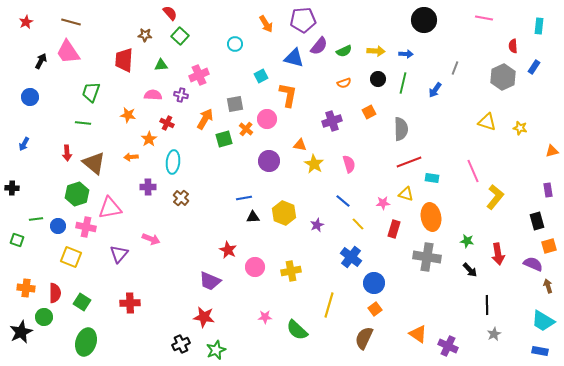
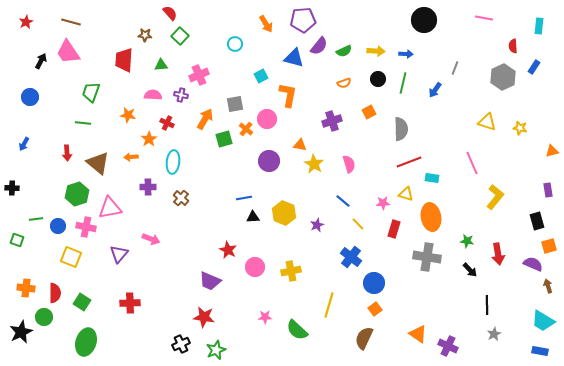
brown triangle at (94, 163): moved 4 px right
pink line at (473, 171): moved 1 px left, 8 px up
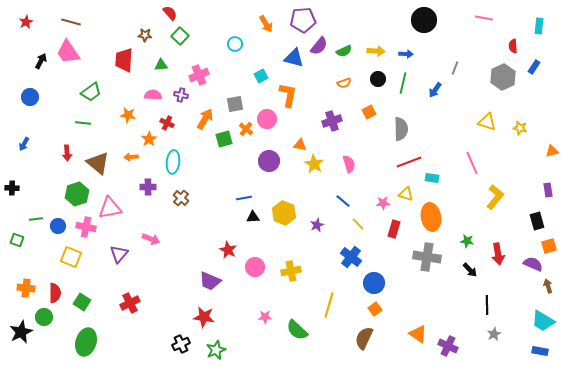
green trapezoid at (91, 92): rotated 145 degrees counterclockwise
red cross at (130, 303): rotated 24 degrees counterclockwise
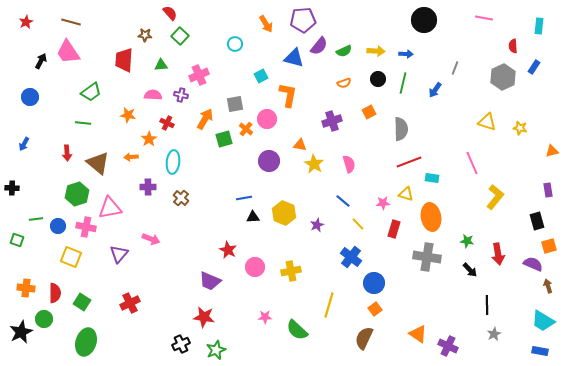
green circle at (44, 317): moved 2 px down
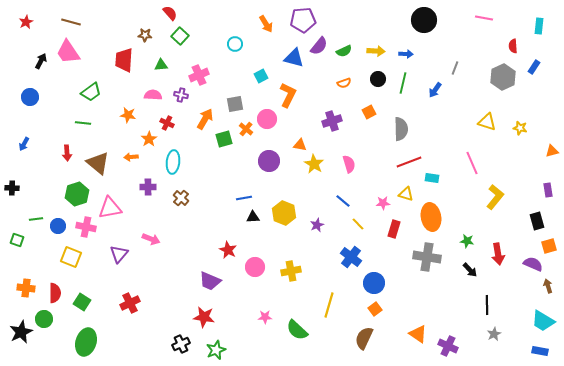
orange L-shape at (288, 95): rotated 15 degrees clockwise
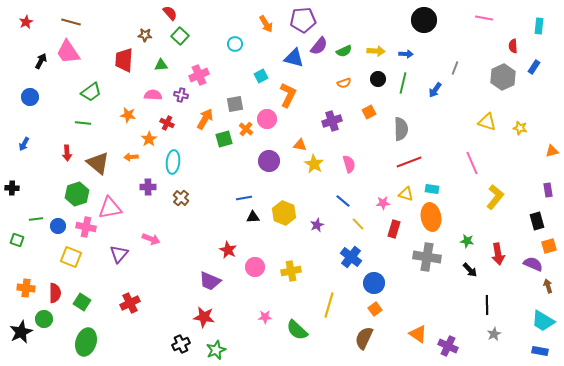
cyan rectangle at (432, 178): moved 11 px down
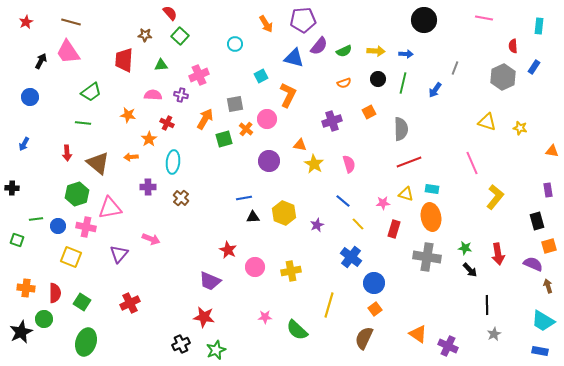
orange triangle at (552, 151): rotated 24 degrees clockwise
green star at (467, 241): moved 2 px left, 7 px down
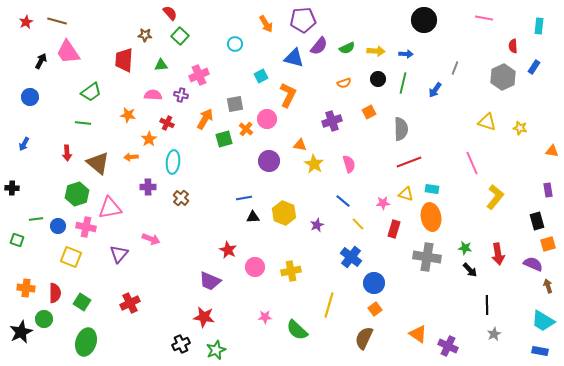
brown line at (71, 22): moved 14 px left, 1 px up
green semicircle at (344, 51): moved 3 px right, 3 px up
orange square at (549, 246): moved 1 px left, 2 px up
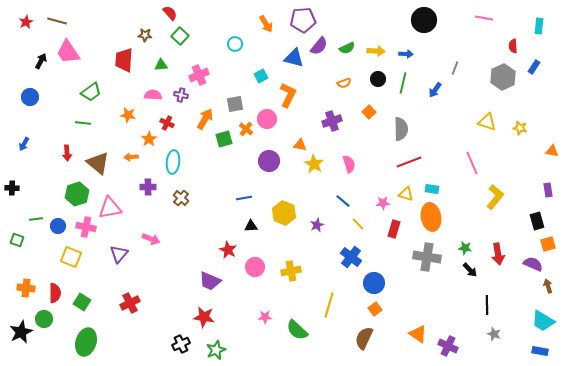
orange square at (369, 112): rotated 16 degrees counterclockwise
black triangle at (253, 217): moved 2 px left, 9 px down
gray star at (494, 334): rotated 24 degrees counterclockwise
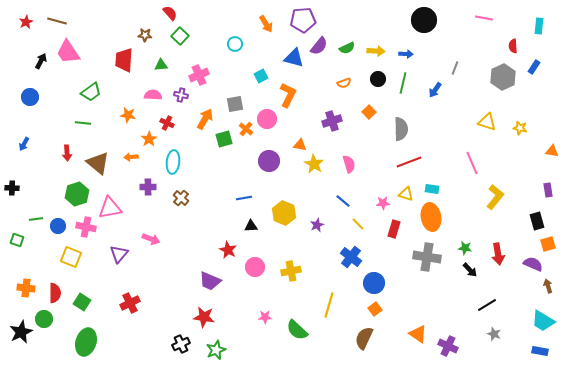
black line at (487, 305): rotated 60 degrees clockwise
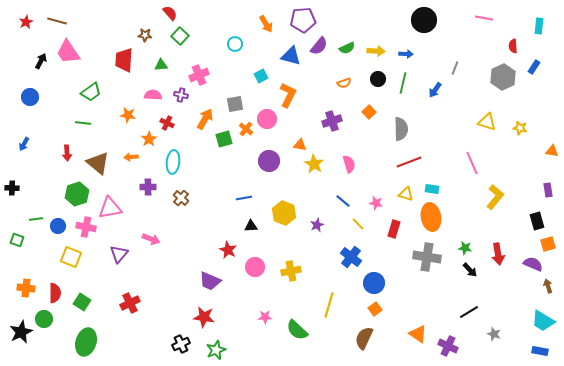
blue triangle at (294, 58): moved 3 px left, 2 px up
pink star at (383, 203): moved 7 px left; rotated 16 degrees clockwise
black line at (487, 305): moved 18 px left, 7 px down
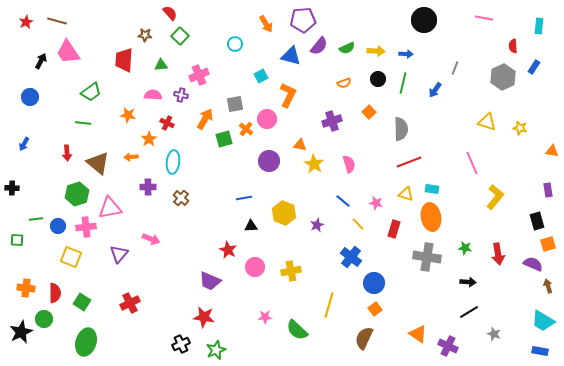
pink cross at (86, 227): rotated 18 degrees counterclockwise
green square at (17, 240): rotated 16 degrees counterclockwise
black arrow at (470, 270): moved 2 px left, 12 px down; rotated 42 degrees counterclockwise
